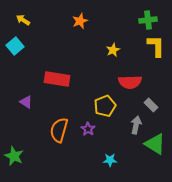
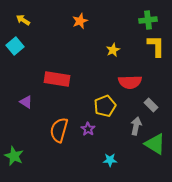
gray arrow: moved 1 px down
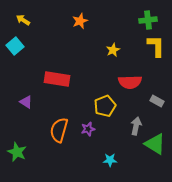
gray rectangle: moved 6 px right, 4 px up; rotated 16 degrees counterclockwise
purple star: rotated 24 degrees clockwise
green star: moved 3 px right, 4 px up
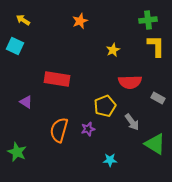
cyan square: rotated 24 degrees counterclockwise
gray rectangle: moved 1 px right, 3 px up
gray arrow: moved 4 px left, 4 px up; rotated 132 degrees clockwise
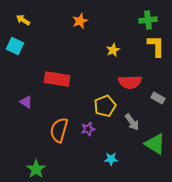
green star: moved 19 px right, 17 px down; rotated 12 degrees clockwise
cyan star: moved 1 px right, 1 px up
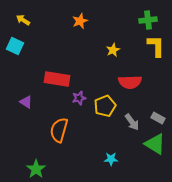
gray rectangle: moved 20 px down
purple star: moved 9 px left, 31 px up
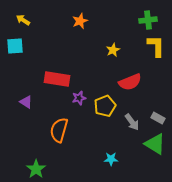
cyan square: rotated 30 degrees counterclockwise
red semicircle: rotated 20 degrees counterclockwise
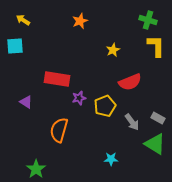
green cross: rotated 24 degrees clockwise
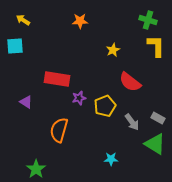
orange star: rotated 21 degrees clockwise
red semicircle: rotated 60 degrees clockwise
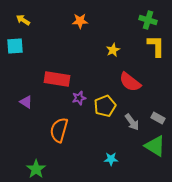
green triangle: moved 2 px down
